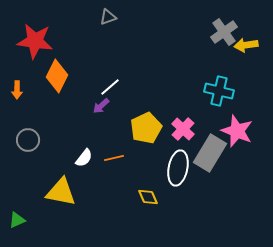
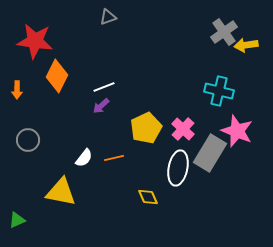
white line: moved 6 px left; rotated 20 degrees clockwise
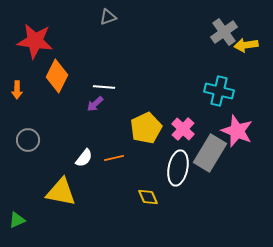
white line: rotated 25 degrees clockwise
purple arrow: moved 6 px left, 2 px up
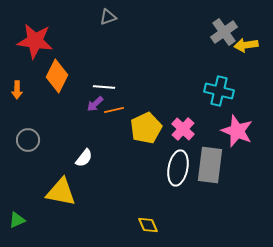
gray rectangle: moved 12 px down; rotated 24 degrees counterclockwise
orange line: moved 48 px up
yellow diamond: moved 28 px down
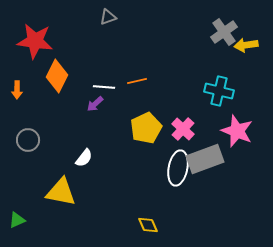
orange line: moved 23 px right, 29 px up
gray rectangle: moved 5 px left, 6 px up; rotated 63 degrees clockwise
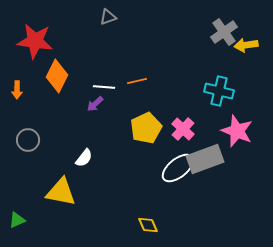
white ellipse: rotated 40 degrees clockwise
